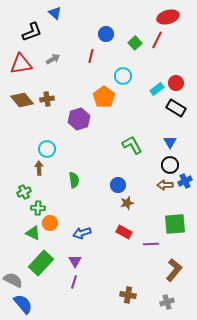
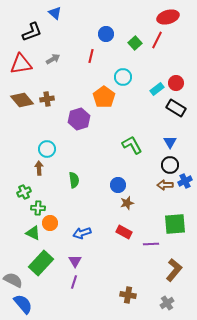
cyan circle at (123, 76): moved 1 px down
gray cross at (167, 302): moved 1 px down; rotated 16 degrees counterclockwise
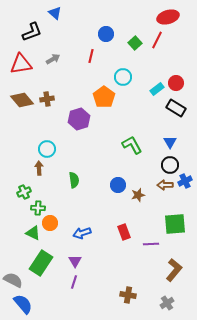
brown star at (127, 203): moved 11 px right, 8 px up
red rectangle at (124, 232): rotated 42 degrees clockwise
green rectangle at (41, 263): rotated 10 degrees counterclockwise
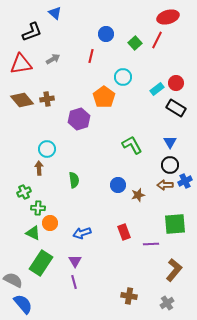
purple line at (74, 282): rotated 32 degrees counterclockwise
brown cross at (128, 295): moved 1 px right, 1 px down
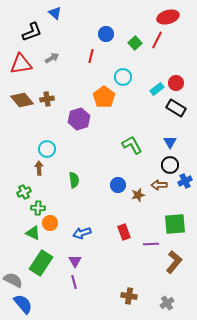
gray arrow at (53, 59): moved 1 px left, 1 px up
brown arrow at (165, 185): moved 6 px left
brown L-shape at (174, 270): moved 8 px up
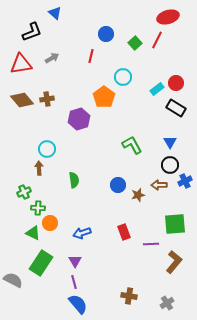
blue semicircle at (23, 304): moved 55 px right
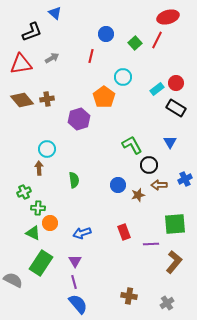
black circle at (170, 165): moved 21 px left
blue cross at (185, 181): moved 2 px up
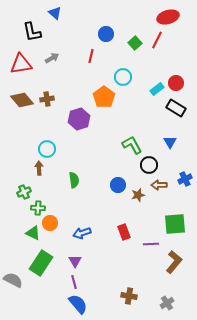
black L-shape at (32, 32): rotated 100 degrees clockwise
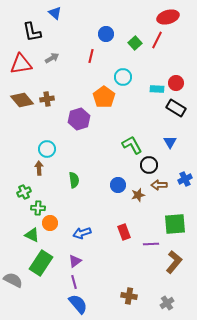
cyan rectangle at (157, 89): rotated 40 degrees clockwise
green triangle at (33, 233): moved 1 px left, 2 px down
purple triangle at (75, 261): rotated 24 degrees clockwise
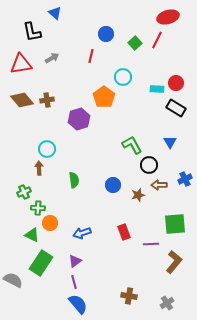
brown cross at (47, 99): moved 1 px down
blue circle at (118, 185): moved 5 px left
